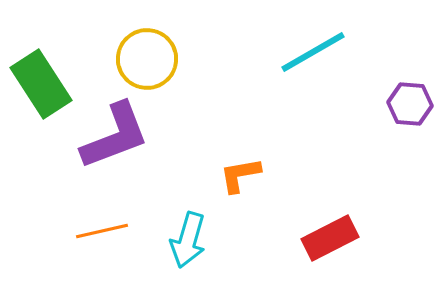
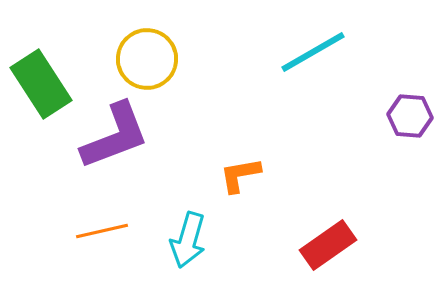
purple hexagon: moved 12 px down
red rectangle: moved 2 px left, 7 px down; rotated 8 degrees counterclockwise
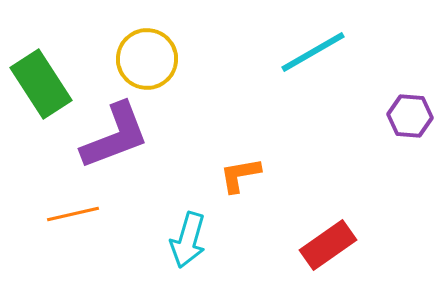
orange line: moved 29 px left, 17 px up
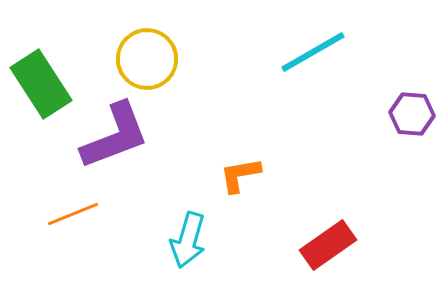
purple hexagon: moved 2 px right, 2 px up
orange line: rotated 9 degrees counterclockwise
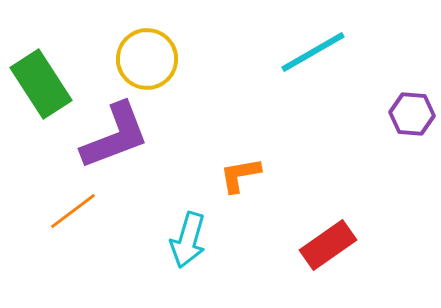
orange line: moved 3 px up; rotated 15 degrees counterclockwise
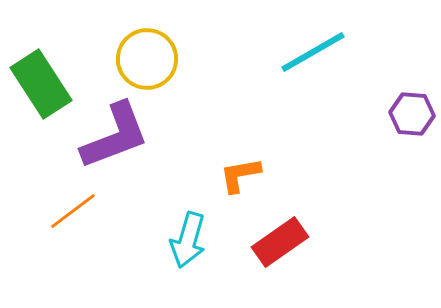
red rectangle: moved 48 px left, 3 px up
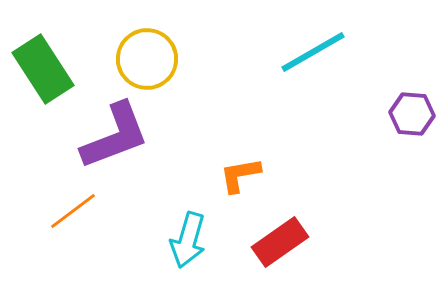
green rectangle: moved 2 px right, 15 px up
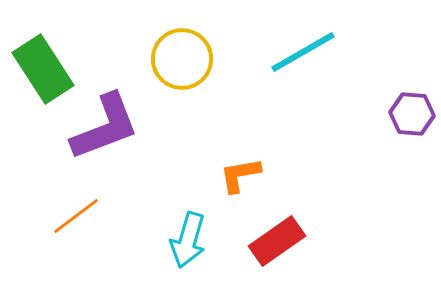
cyan line: moved 10 px left
yellow circle: moved 35 px right
purple L-shape: moved 10 px left, 9 px up
orange line: moved 3 px right, 5 px down
red rectangle: moved 3 px left, 1 px up
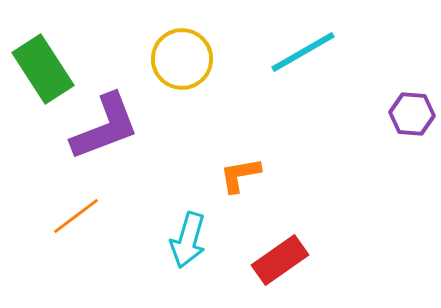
red rectangle: moved 3 px right, 19 px down
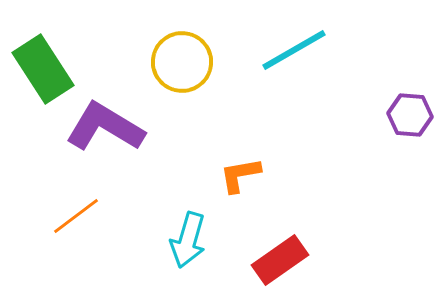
cyan line: moved 9 px left, 2 px up
yellow circle: moved 3 px down
purple hexagon: moved 2 px left, 1 px down
purple L-shape: rotated 128 degrees counterclockwise
